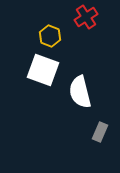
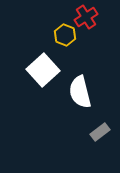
yellow hexagon: moved 15 px right, 1 px up
white square: rotated 28 degrees clockwise
gray rectangle: rotated 30 degrees clockwise
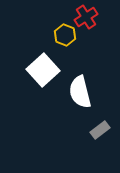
gray rectangle: moved 2 px up
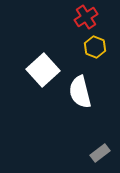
yellow hexagon: moved 30 px right, 12 px down
gray rectangle: moved 23 px down
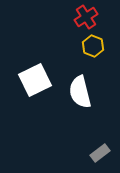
yellow hexagon: moved 2 px left, 1 px up
white square: moved 8 px left, 10 px down; rotated 16 degrees clockwise
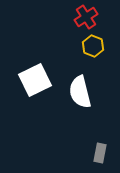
gray rectangle: rotated 42 degrees counterclockwise
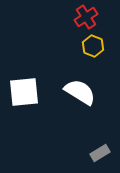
white square: moved 11 px left, 12 px down; rotated 20 degrees clockwise
white semicircle: rotated 136 degrees clockwise
gray rectangle: rotated 48 degrees clockwise
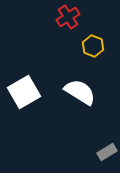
red cross: moved 18 px left
white square: rotated 24 degrees counterclockwise
gray rectangle: moved 7 px right, 1 px up
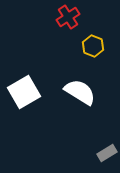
gray rectangle: moved 1 px down
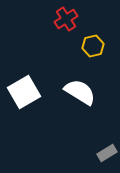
red cross: moved 2 px left, 2 px down
yellow hexagon: rotated 25 degrees clockwise
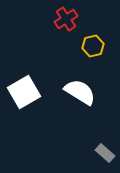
gray rectangle: moved 2 px left; rotated 72 degrees clockwise
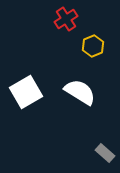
yellow hexagon: rotated 10 degrees counterclockwise
white square: moved 2 px right
